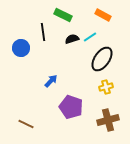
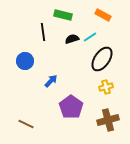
green rectangle: rotated 12 degrees counterclockwise
blue circle: moved 4 px right, 13 px down
purple pentagon: rotated 15 degrees clockwise
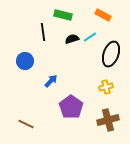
black ellipse: moved 9 px right, 5 px up; rotated 15 degrees counterclockwise
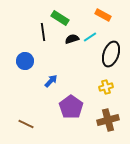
green rectangle: moved 3 px left, 3 px down; rotated 18 degrees clockwise
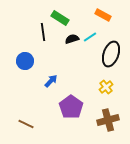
yellow cross: rotated 24 degrees counterclockwise
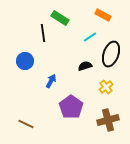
black line: moved 1 px down
black semicircle: moved 13 px right, 27 px down
blue arrow: rotated 16 degrees counterclockwise
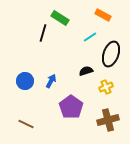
black line: rotated 24 degrees clockwise
blue circle: moved 20 px down
black semicircle: moved 1 px right, 5 px down
yellow cross: rotated 16 degrees clockwise
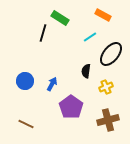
black ellipse: rotated 20 degrees clockwise
black semicircle: rotated 64 degrees counterclockwise
blue arrow: moved 1 px right, 3 px down
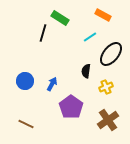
brown cross: rotated 20 degrees counterclockwise
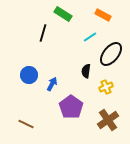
green rectangle: moved 3 px right, 4 px up
blue circle: moved 4 px right, 6 px up
